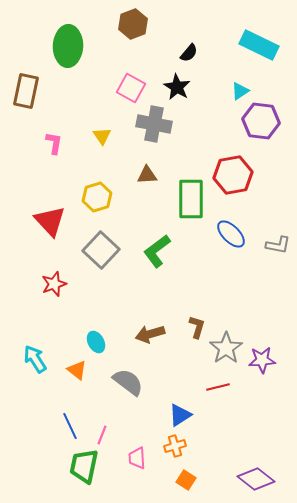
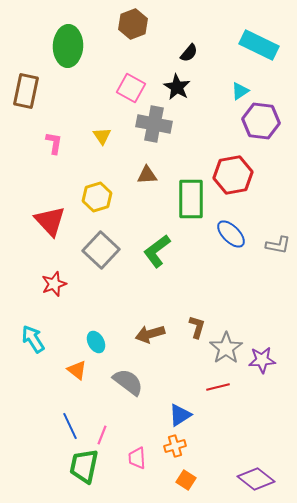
cyan arrow: moved 2 px left, 20 px up
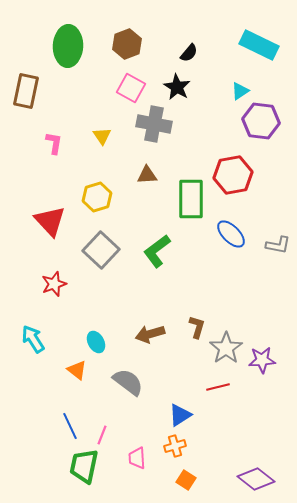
brown hexagon: moved 6 px left, 20 px down
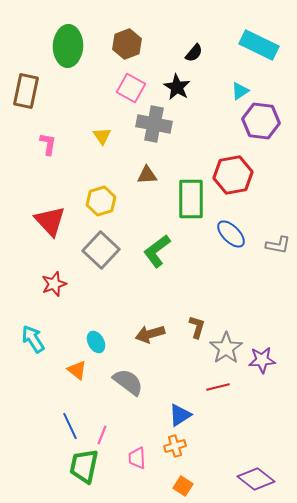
black semicircle: moved 5 px right
pink L-shape: moved 6 px left, 1 px down
yellow hexagon: moved 4 px right, 4 px down
orange square: moved 3 px left, 6 px down
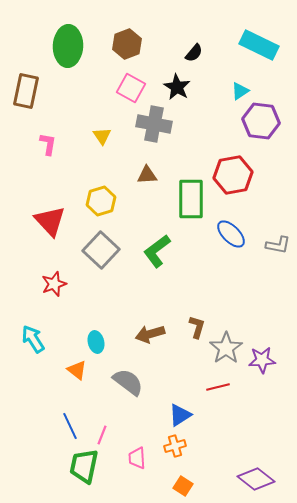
cyan ellipse: rotated 15 degrees clockwise
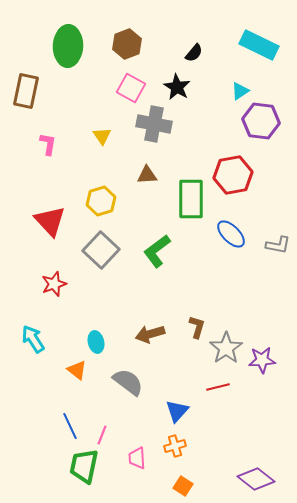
blue triangle: moved 3 px left, 4 px up; rotated 15 degrees counterclockwise
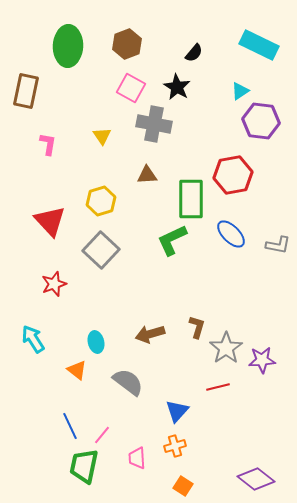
green L-shape: moved 15 px right, 11 px up; rotated 12 degrees clockwise
pink line: rotated 18 degrees clockwise
